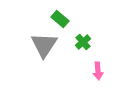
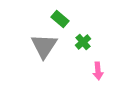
gray triangle: moved 1 px down
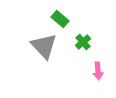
gray triangle: rotated 16 degrees counterclockwise
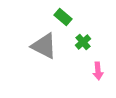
green rectangle: moved 3 px right, 2 px up
gray triangle: rotated 20 degrees counterclockwise
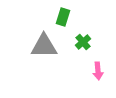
green rectangle: rotated 66 degrees clockwise
gray triangle: rotated 28 degrees counterclockwise
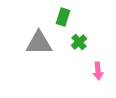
green cross: moved 4 px left
gray triangle: moved 5 px left, 3 px up
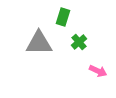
pink arrow: rotated 60 degrees counterclockwise
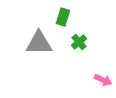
pink arrow: moved 5 px right, 9 px down
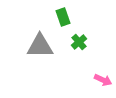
green rectangle: rotated 36 degrees counterclockwise
gray triangle: moved 1 px right, 3 px down
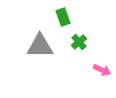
pink arrow: moved 1 px left, 10 px up
